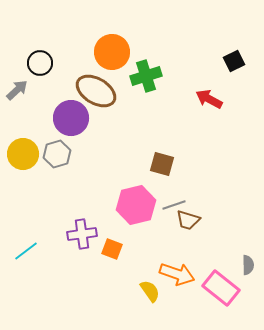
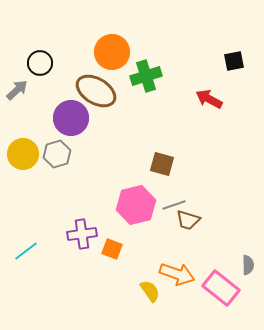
black square: rotated 15 degrees clockwise
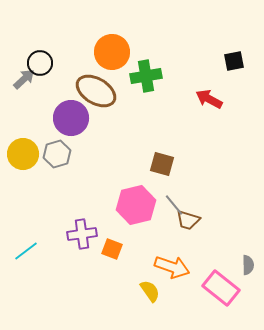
green cross: rotated 8 degrees clockwise
gray arrow: moved 7 px right, 11 px up
gray line: rotated 70 degrees clockwise
orange arrow: moved 5 px left, 7 px up
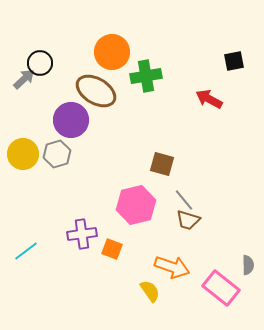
purple circle: moved 2 px down
gray line: moved 10 px right, 5 px up
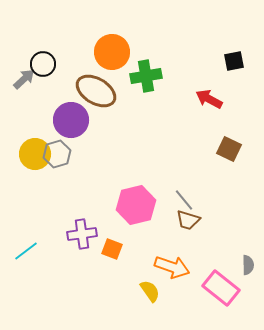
black circle: moved 3 px right, 1 px down
yellow circle: moved 12 px right
brown square: moved 67 px right, 15 px up; rotated 10 degrees clockwise
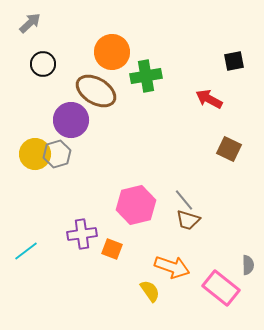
gray arrow: moved 6 px right, 56 px up
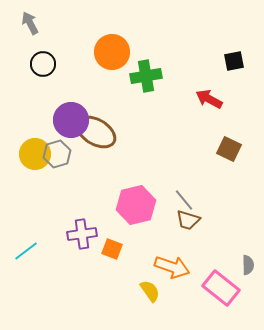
gray arrow: rotated 75 degrees counterclockwise
brown ellipse: moved 41 px down
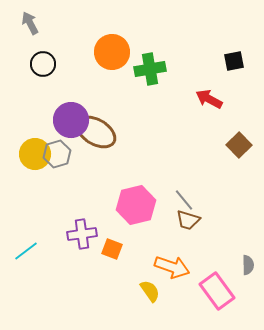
green cross: moved 4 px right, 7 px up
brown square: moved 10 px right, 4 px up; rotated 20 degrees clockwise
pink rectangle: moved 4 px left, 3 px down; rotated 15 degrees clockwise
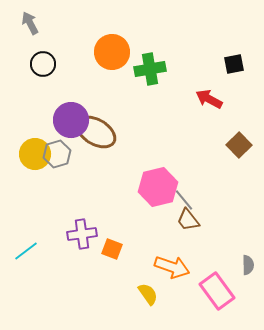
black square: moved 3 px down
pink hexagon: moved 22 px right, 18 px up
brown trapezoid: rotated 35 degrees clockwise
yellow semicircle: moved 2 px left, 3 px down
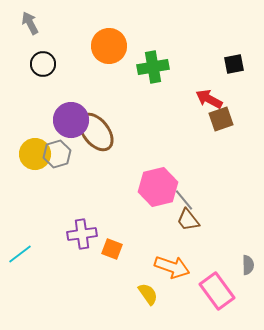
orange circle: moved 3 px left, 6 px up
green cross: moved 3 px right, 2 px up
brown ellipse: rotated 21 degrees clockwise
brown square: moved 18 px left, 26 px up; rotated 25 degrees clockwise
cyan line: moved 6 px left, 3 px down
